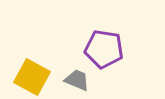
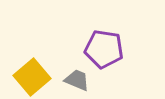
yellow square: rotated 21 degrees clockwise
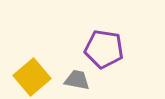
gray trapezoid: rotated 12 degrees counterclockwise
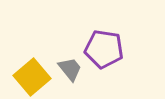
gray trapezoid: moved 7 px left, 11 px up; rotated 40 degrees clockwise
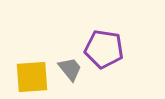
yellow square: rotated 36 degrees clockwise
